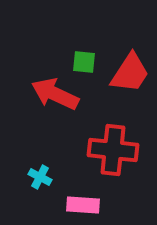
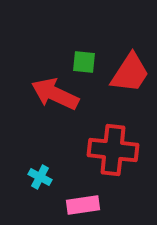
pink rectangle: rotated 12 degrees counterclockwise
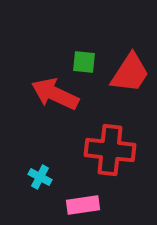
red cross: moved 3 px left
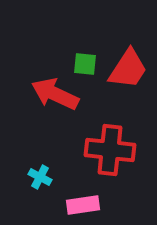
green square: moved 1 px right, 2 px down
red trapezoid: moved 2 px left, 4 px up
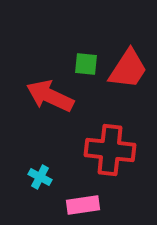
green square: moved 1 px right
red arrow: moved 5 px left, 2 px down
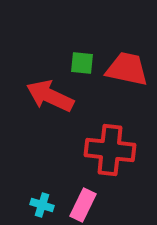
green square: moved 4 px left, 1 px up
red trapezoid: moved 1 px left; rotated 111 degrees counterclockwise
cyan cross: moved 2 px right, 28 px down; rotated 10 degrees counterclockwise
pink rectangle: rotated 56 degrees counterclockwise
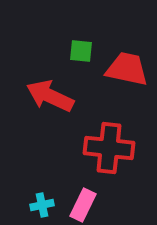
green square: moved 1 px left, 12 px up
red cross: moved 1 px left, 2 px up
cyan cross: rotated 30 degrees counterclockwise
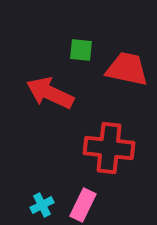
green square: moved 1 px up
red arrow: moved 3 px up
cyan cross: rotated 15 degrees counterclockwise
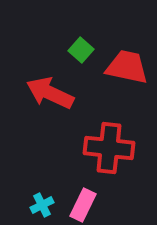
green square: rotated 35 degrees clockwise
red trapezoid: moved 2 px up
